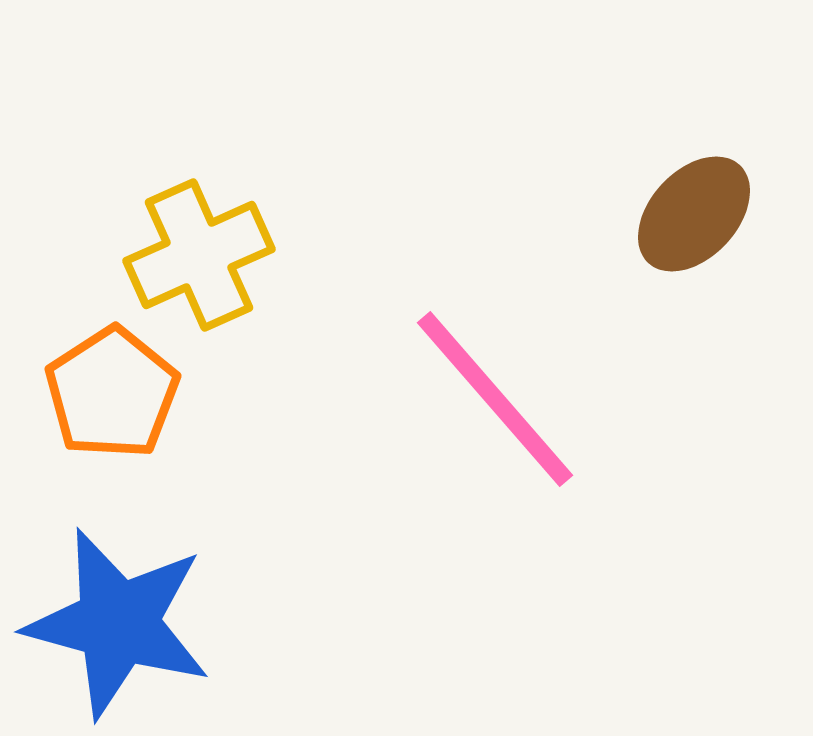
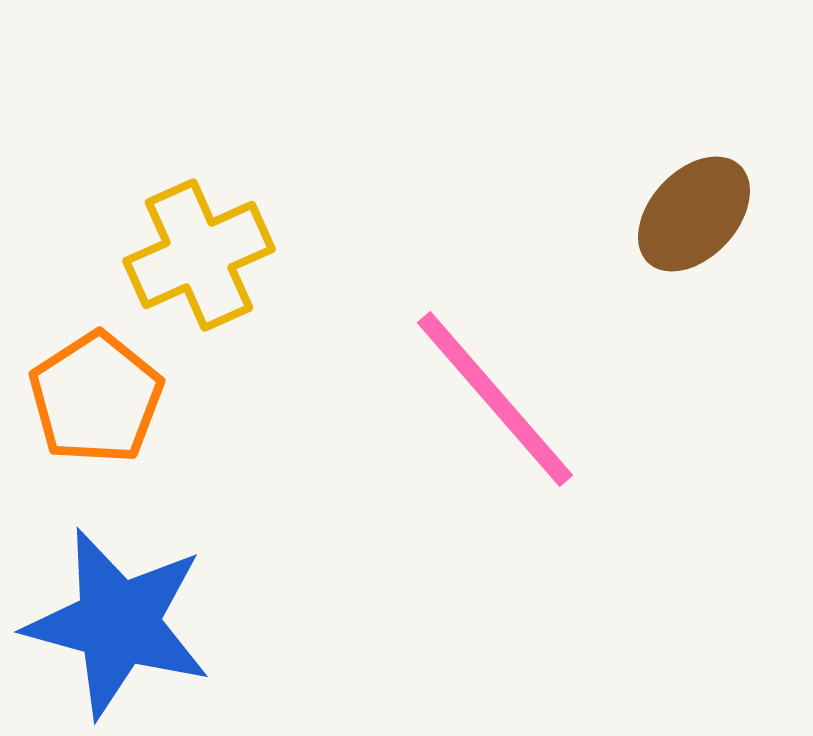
orange pentagon: moved 16 px left, 5 px down
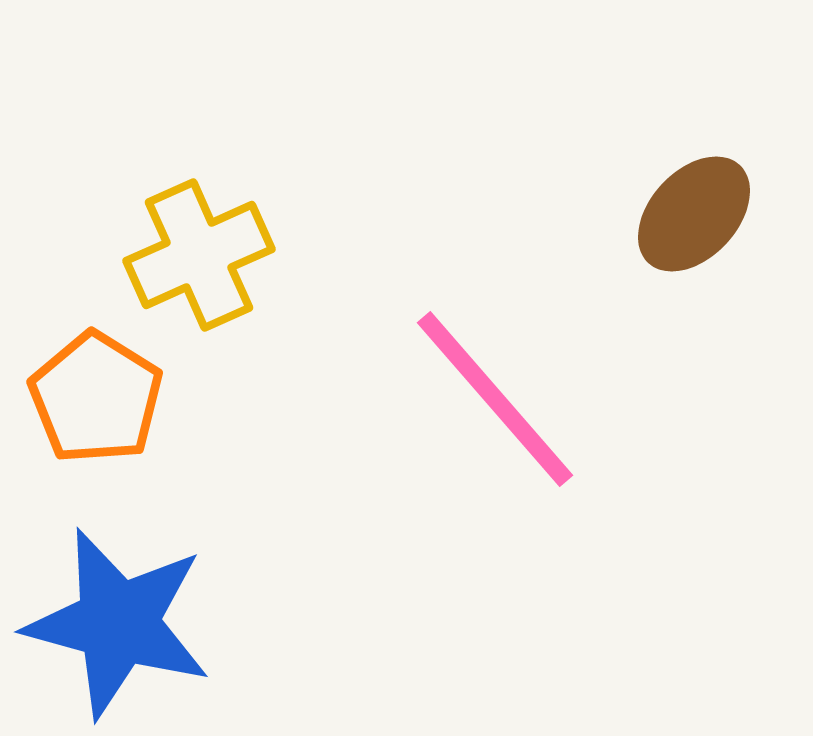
orange pentagon: rotated 7 degrees counterclockwise
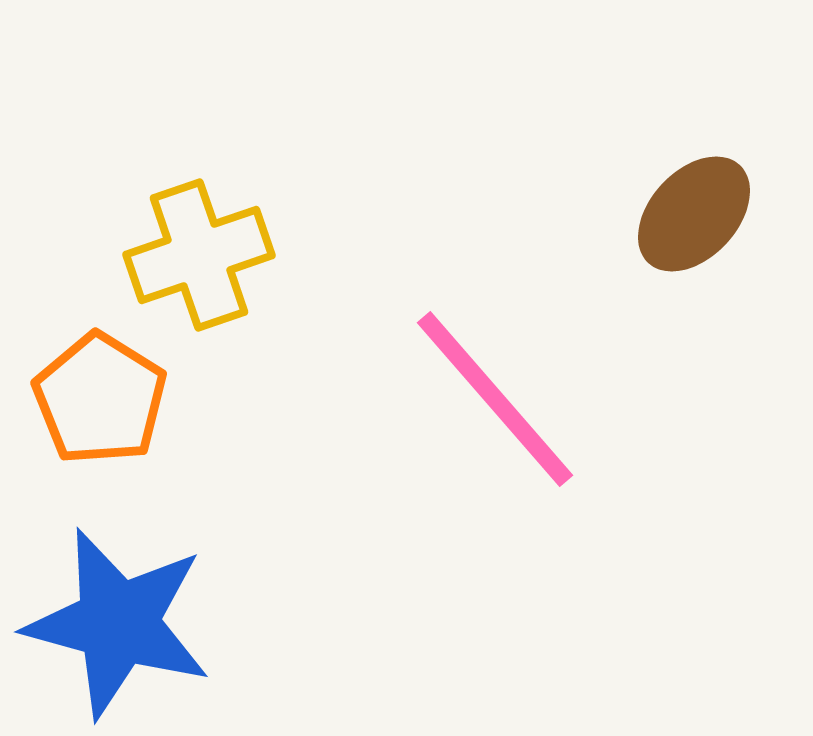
yellow cross: rotated 5 degrees clockwise
orange pentagon: moved 4 px right, 1 px down
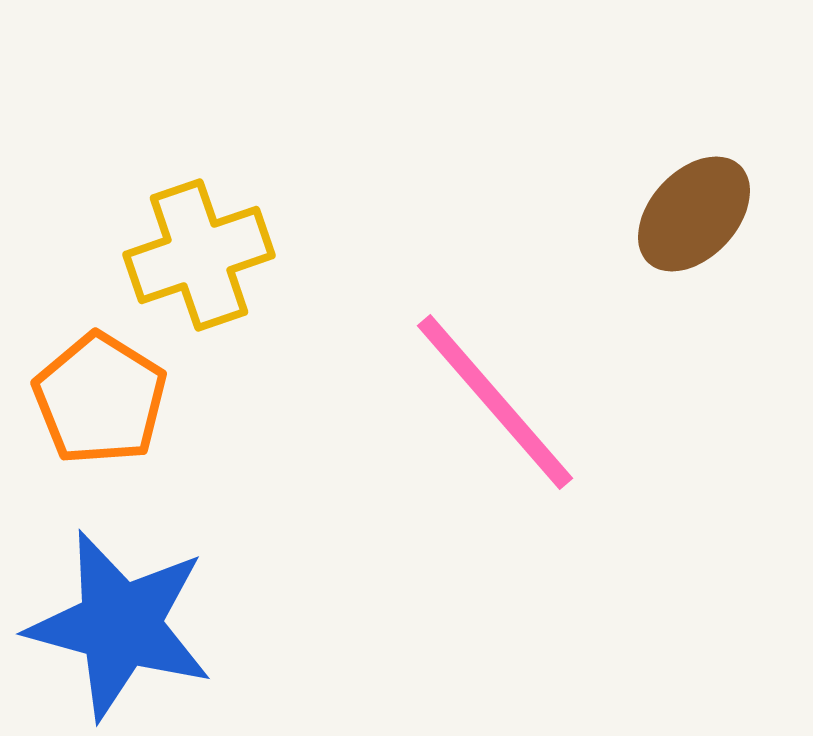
pink line: moved 3 px down
blue star: moved 2 px right, 2 px down
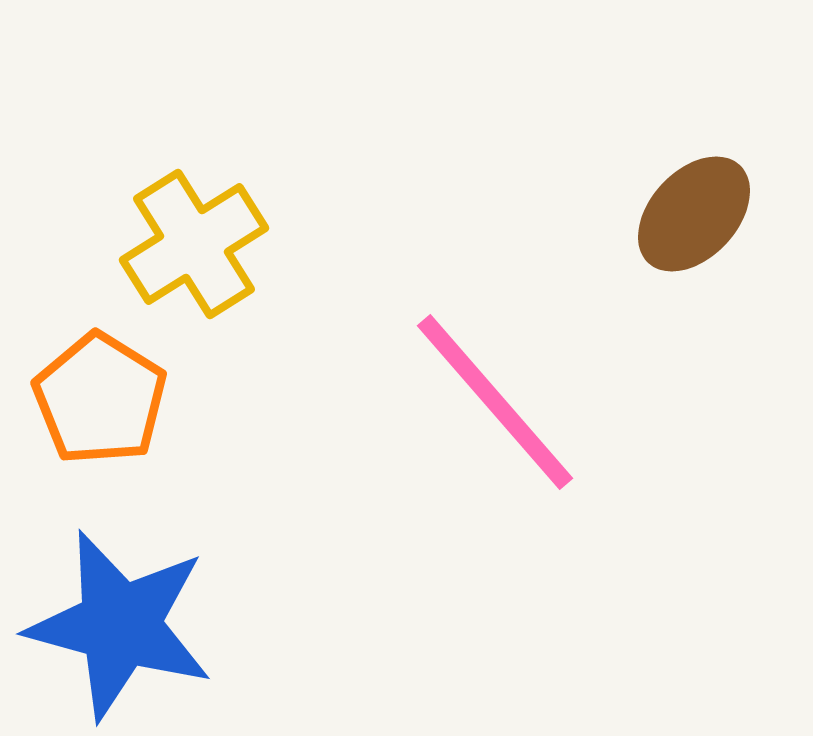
yellow cross: moved 5 px left, 11 px up; rotated 13 degrees counterclockwise
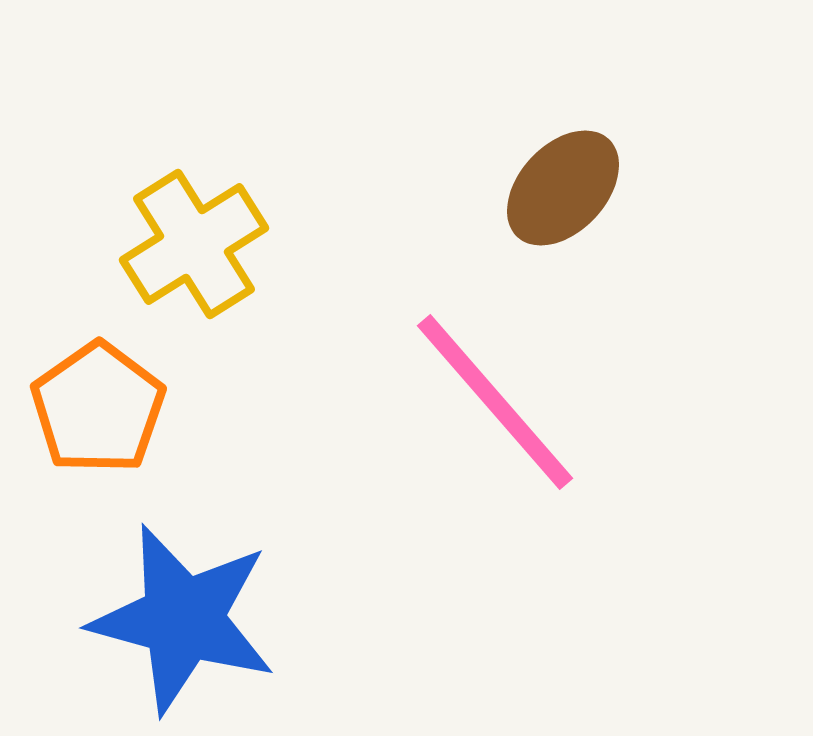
brown ellipse: moved 131 px left, 26 px up
orange pentagon: moved 2 px left, 9 px down; rotated 5 degrees clockwise
blue star: moved 63 px right, 6 px up
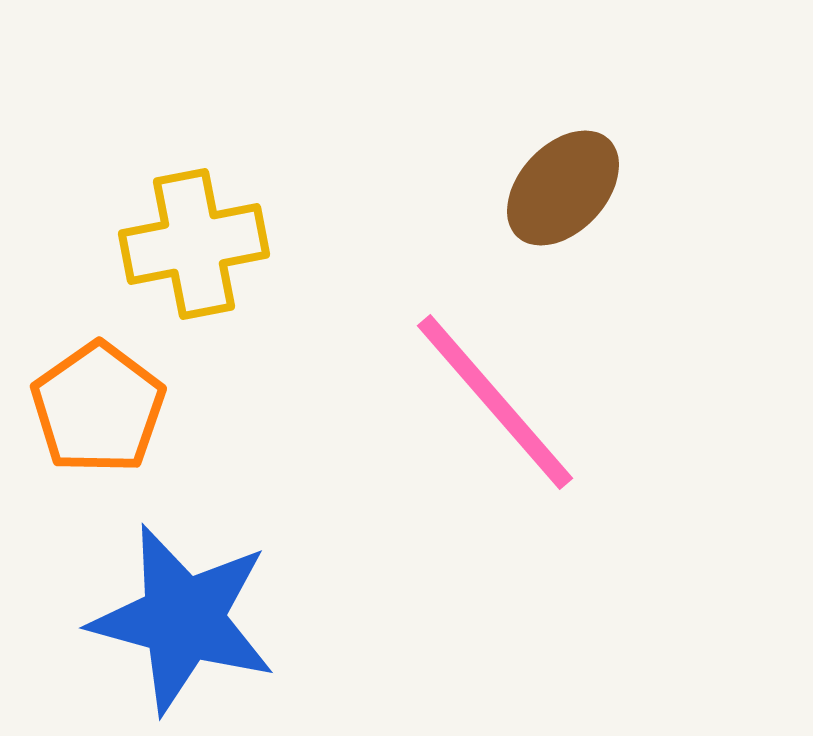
yellow cross: rotated 21 degrees clockwise
